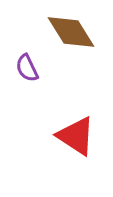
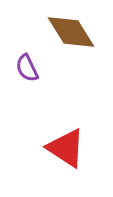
red triangle: moved 10 px left, 12 px down
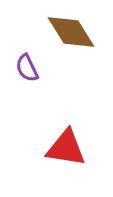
red triangle: rotated 24 degrees counterclockwise
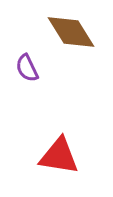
red triangle: moved 7 px left, 8 px down
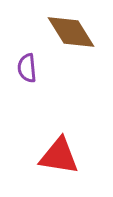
purple semicircle: rotated 20 degrees clockwise
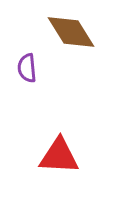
red triangle: rotated 6 degrees counterclockwise
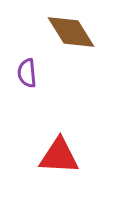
purple semicircle: moved 5 px down
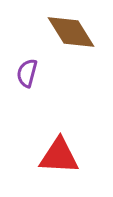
purple semicircle: rotated 20 degrees clockwise
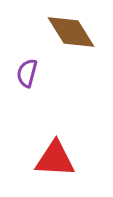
red triangle: moved 4 px left, 3 px down
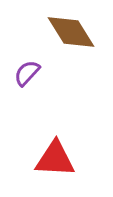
purple semicircle: rotated 28 degrees clockwise
